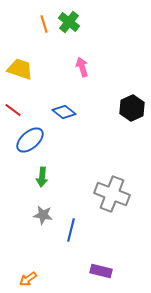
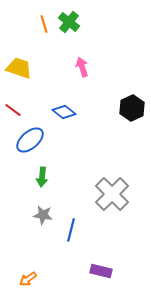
yellow trapezoid: moved 1 px left, 1 px up
gray cross: rotated 24 degrees clockwise
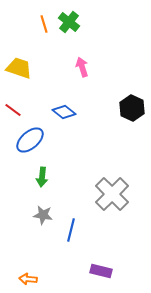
black hexagon: rotated 10 degrees counterclockwise
orange arrow: rotated 42 degrees clockwise
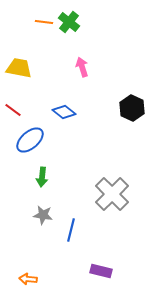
orange line: moved 2 px up; rotated 66 degrees counterclockwise
yellow trapezoid: rotated 8 degrees counterclockwise
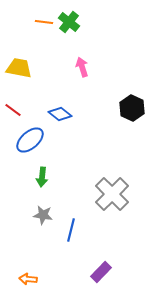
blue diamond: moved 4 px left, 2 px down
purple rectangle: moved 1 px down; rotated 60 degrees counterclockwise
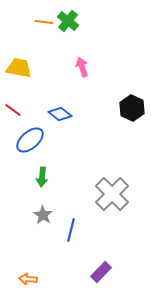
green cross: moved 1 px left, 1 px up
gray star: rotated 24 degrees clockwise
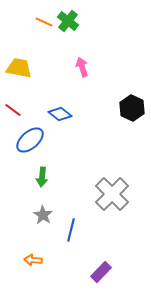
orange line: rotated 18 degrees clockwise
orange arrow: moved 5 px right, 19 px up
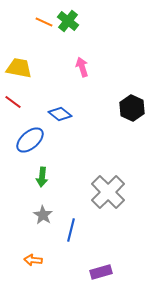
red line: moved 8 px up
gray cross: moved 4 px left, 2 px up
purple rectangle: rotated 30 degrees clockwise
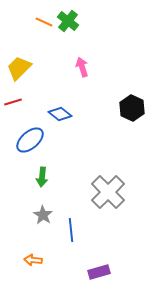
yellow trapezoid: rotated 56 degrees counterclockwise
red line: rotated 54 degrees counterclockwise
blue line: rotated 20 degrees counterclockwise
purple rectangle: moved 2 px left
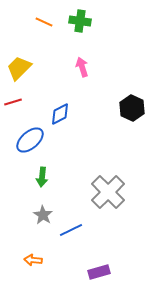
green cross: moved 12 px right; rotated 30 degrees counterclockwise
blue diamond: rotated 65 degrees counterclockwise
blue line: rotated 70 degrees clockwise
